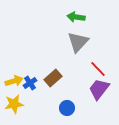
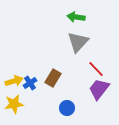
red line: moved 2 px left
brown rectangle: rotated 18 degrees counterclockwise
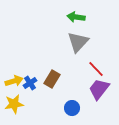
brown rectangle: moved 1 px left, 1 px down
blue circle: moved 5 px right
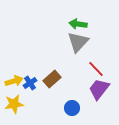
green arrow: moved 2 px right, 7 px down
brown rectangle: rotated 18 degrees clockwise
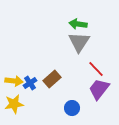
gray triangle: moved 1 px right; rotated 10 degrees counterclockwise
yellow arrow: rotated 24 degrees clockwise
